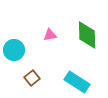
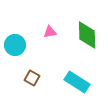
pink triangle: moved 3 px up
cyan circle: moved 1 px right, 5 px up
brown square: rotated 21 degrees counterclockwise
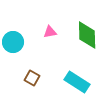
cyan circle: moved 2 px left, 3 px up
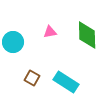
cyan rectangle: moved 11 px left
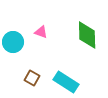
pink triangle: moved 9 px left; rotated 32 degrees clockwise
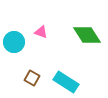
green diamond: rotated 32 degrees counterclockwise
cyan circle: moved 1 px right
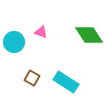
green diamond: moved 2 px right
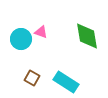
green diamond: moved 2 px left, 1 px down; rotated 24 degrees clockwise
cyan circle: moved 7 px right, 3 px up
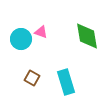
cyan rectangle: rotated 40 degrees clockwise
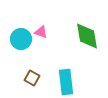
cyan rectangle: rotated 10 degrees clockwise
